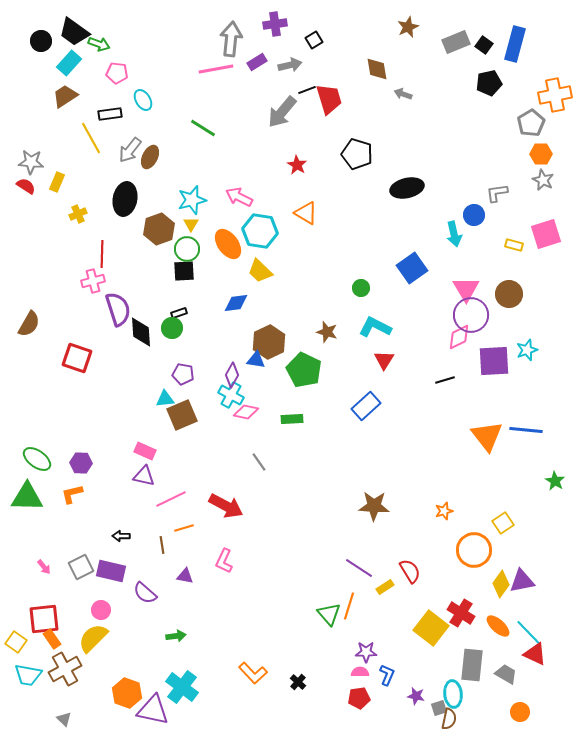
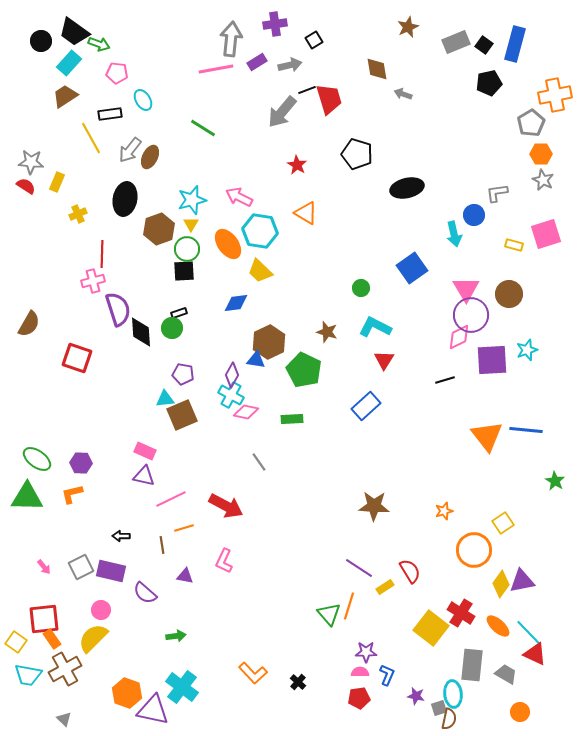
purple square at (494, 361): moved 2 px left, 1 px up
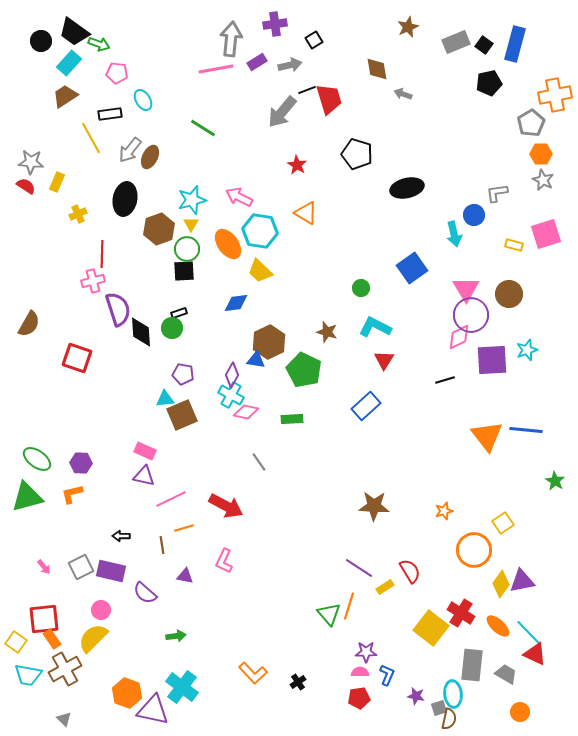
green triangle at (27, 497): rotated 16 degrees counterclockwise
black cross at (298, 682): rotated 14 degrees clockwise
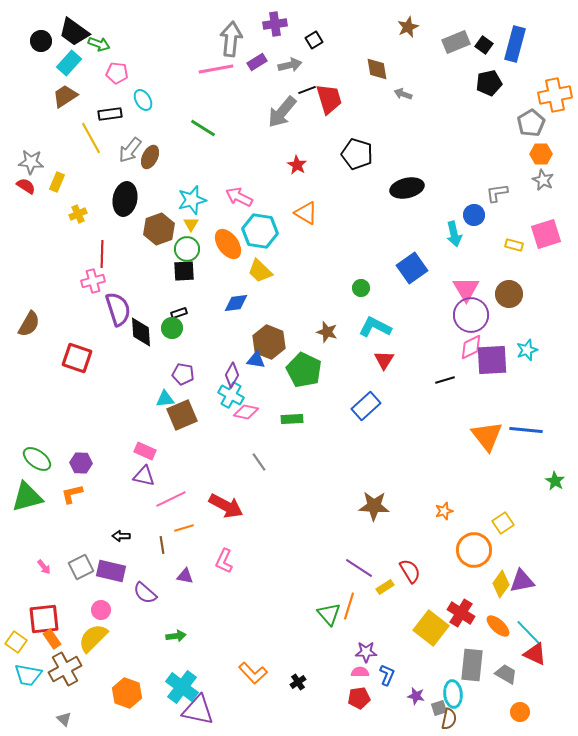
pink diamond at (459, 337): moved 12 px right, 10 px down
brown hexagon at (269, 342): rotated 12 degrees counterclockwise
purple triangle at (153, 710): moved 45 px right
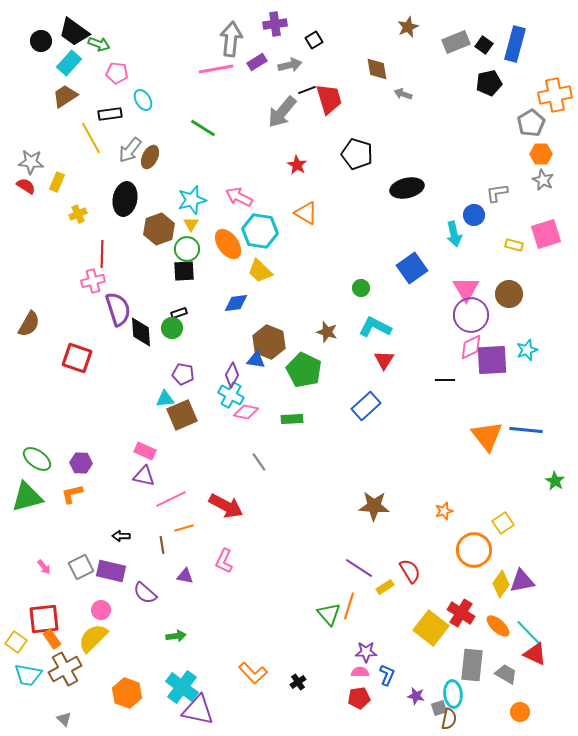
black line at (445, 380): rotated 18 degrees clockwise
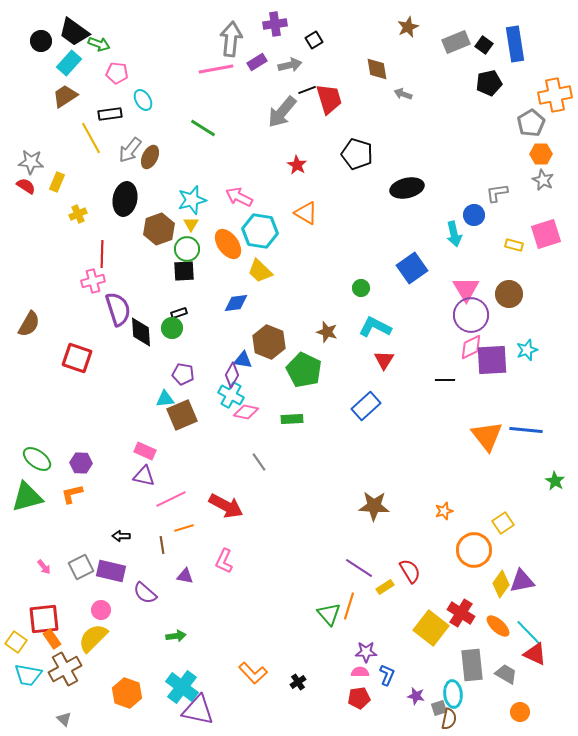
blue rectangle at (515, 44): rotated 24 degrees counterclockwise
blue triangle at (256, 360): moved 13 px left
gray rectangle at (472, 665): rotated 12 degrees counterclockwise
